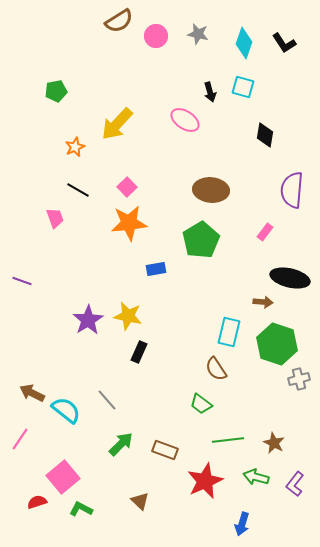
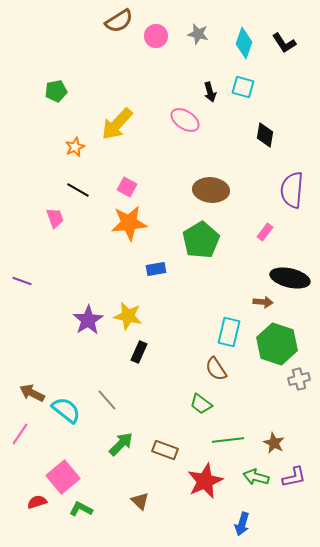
pink square at (127, 187): rotated 18 degrees counterclockwise
pink line at (20, 439): moved 5 px up
purple L-shape at (295, 484): moved 1 px left, 7 px up; rotated 140 degrees counterclockwise
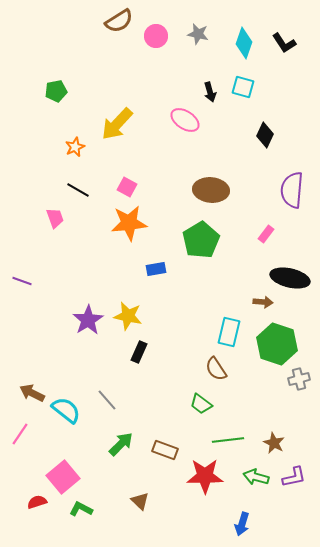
black diamond at (265, 135): rotated 15 degrees clockwise
pink rectangle at (265, 232): moved 1 px right, 2 px down
red star at (205, 481): moved 5 px up; rotated 24 degrees clockwise
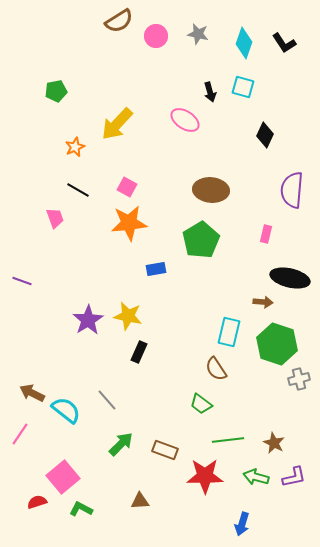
pink rectangle at (266, 234): rotated 24 degrees counterclockwise
brown triangle at (140, 501): rotated 48 degrees counterclockwise
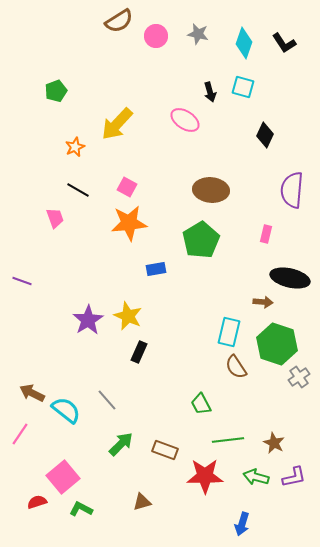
green pentagon at (56, 91): rotated 10 degrees counterclockwise
yellow star at (128, 316): rotated 12 degrees clockwise
brown semicircle at (216, 369): moved 20 px right, 2 px up
gray cross at (299, 379): moved 2 px up; rotated 20 degrees counterclockwise
green trapezoid at (201, 404): rotated 25 degrees clockwise
brown triangle at (140, 501): moved 2 px right, 1 px down; rotated 12 degrees counterclockwise
